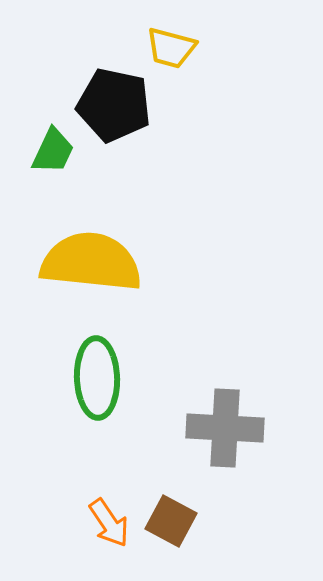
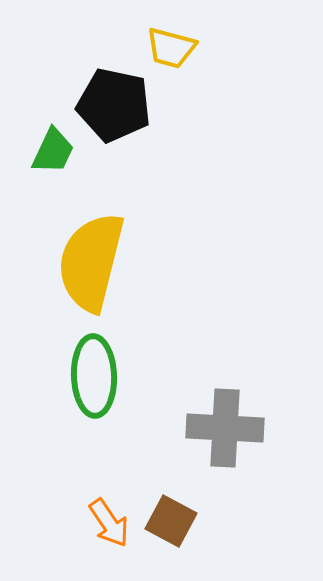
yellow semicircle: rotated 82 degrees counterclockwise
green ellipse: moved 3 px left, 2 px up
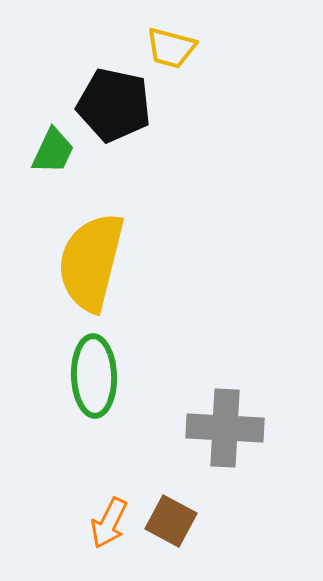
orange arrow: rotated 60 degrees clockwise
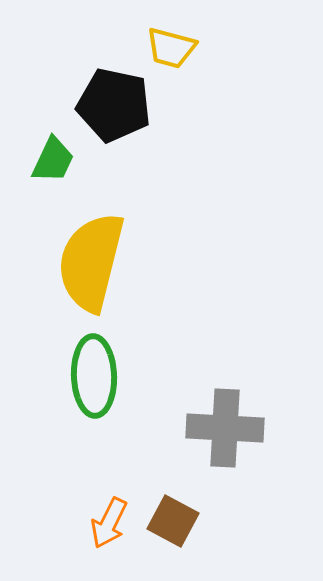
green trapezoid: moved 9 px down
brown square: moved 2 px right
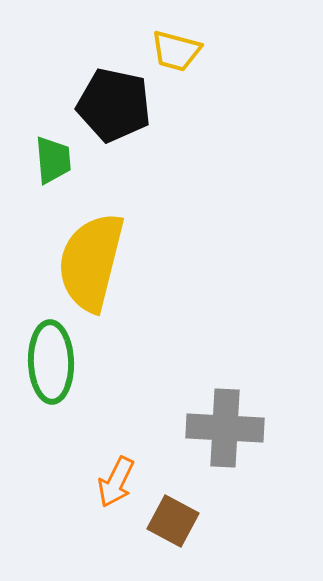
yellow trapezoid: moved 5 px right, 3 px down
green trapezoid: rotated 30 degrees counterclockwise
green ellipse: moved 43 px left, 14 px up
orange arrow: moved 7 px right, 41 px up
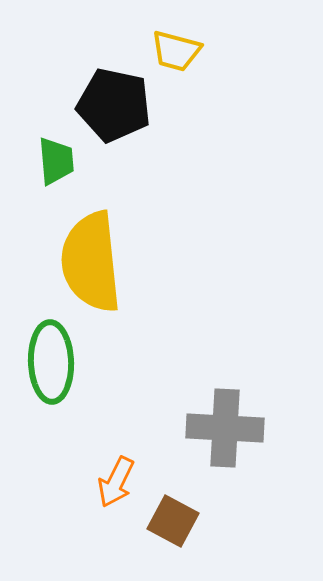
green trapezoid: moved 3 px right, 1 px down
yellow semicircle: rotated 20 degrees counterclockwise
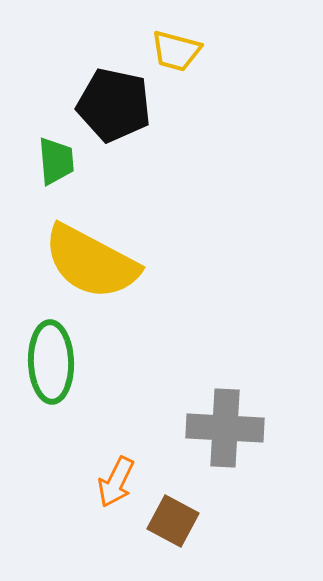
yellow semicircle: rotated 56 degrees counterclockwise
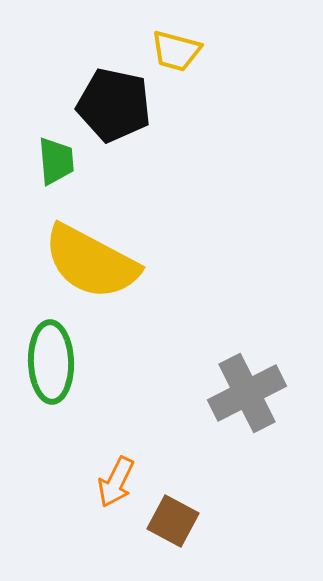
gray cross: moved 22 px right, 35 px up; rotated 30 degrees counterclockwise
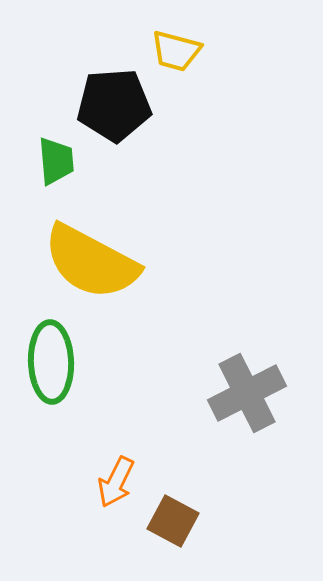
black pentagon: rotated 16 degrees counterclockwise
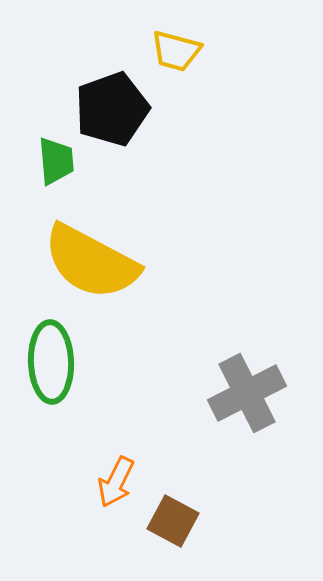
black pentagon: moved 2 px left, 4 px down; rotated 16 degrees counterclockwise
